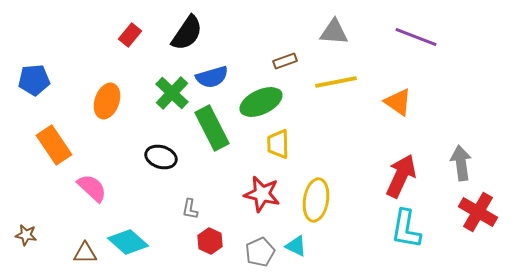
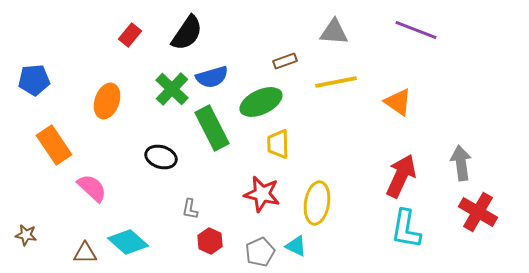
purple line: moved 7 px up
green cross: moved 4 px up
yellow ellipse: moved 1 px right, 3 px down
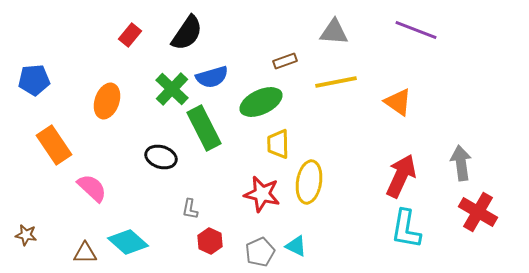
green rectangle: moved 8 px left
yellow ellipse: moved 8 px left, 21 px up
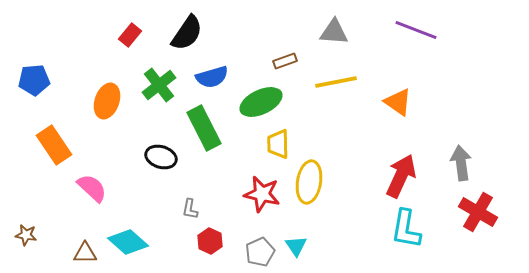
green cross: moved 13 px left, 4 px up; rotated 8 degrees clockwise
cyan triangle: rotated 30 degrees clockwise
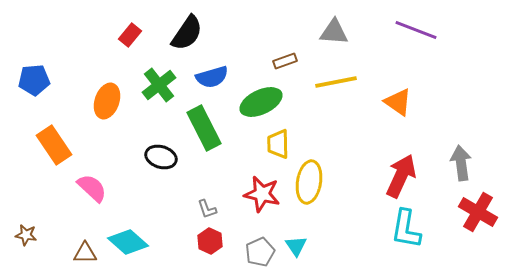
gray L-shape: moved 17 px right; rotated 30 degrees counterclockwise
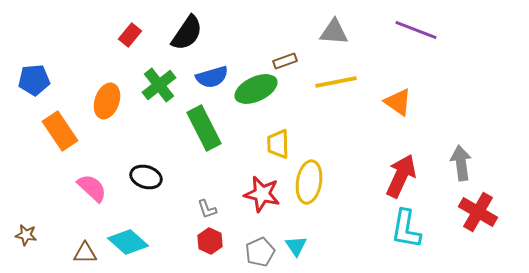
green ellipse: moved 5 px left, 13 px up
orange rectangle: moved 6 px right, 14 px up
black ellipse: moved 15 px left, 20 px down
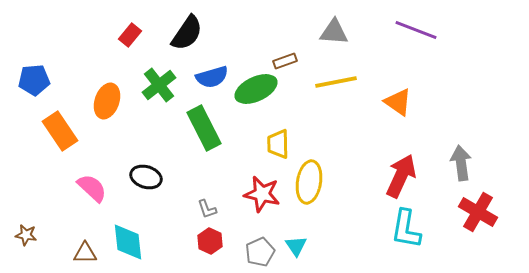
cyan diamond: rotated 42 degrees clockwise
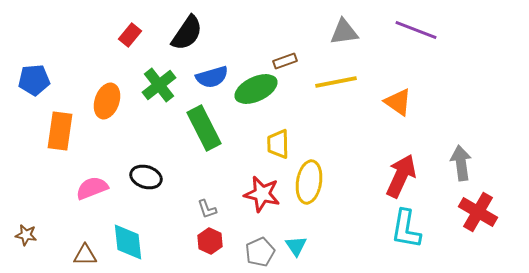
gray triangle: moved 10 px right; rotated 12 degrees counterclockwise
orange rectangle: rotated 42 degrees clockwise
pink semicircle: rotated 64 degrees counterclockwise
brown triangle: moved 2 px down
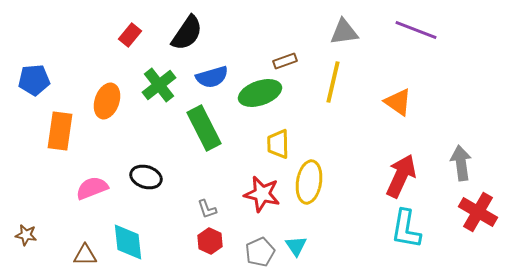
yellow line: moved 3 px left; rotated 66 degrees counterclockwise
green ellipse: moved 4 px right, 4 px down; rotated 6 degrees clockwise
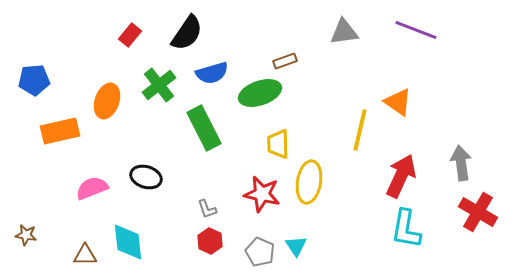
blue semicircle: moved 4 px up
yellow line: moved 27 px right, 48 px down
orange rectangle: rotated 69 degrees clockwise
gray pentagon: rotated 24 degrees counterclockwise
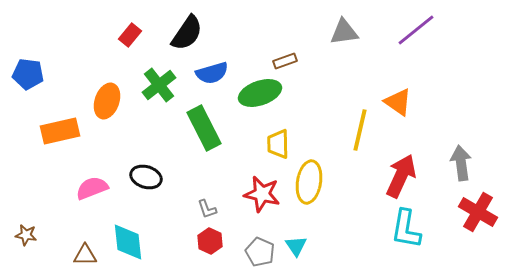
purple line: rotated 60 degrees counterclockwise
blue pentagon: moved 6 px left, 6 px up; rotated 12 degrees clockwise
